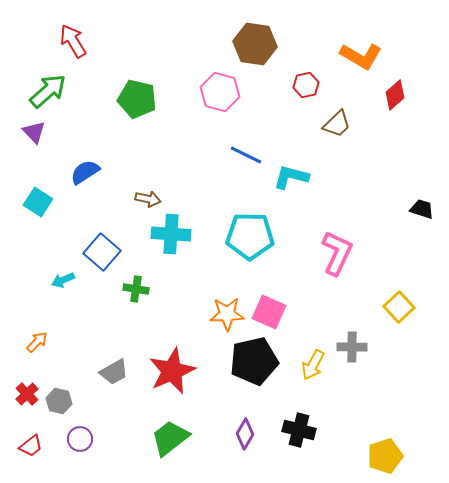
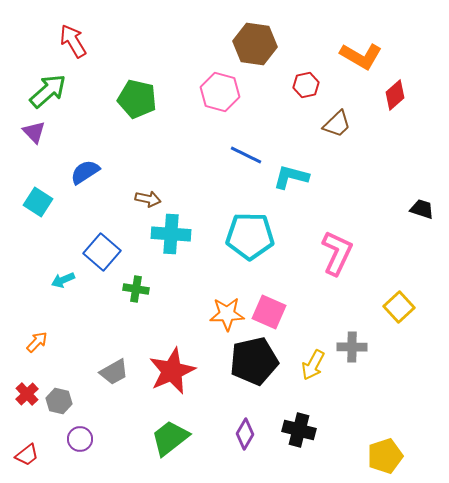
red trapezoid: moved 4 px left, 9 px down
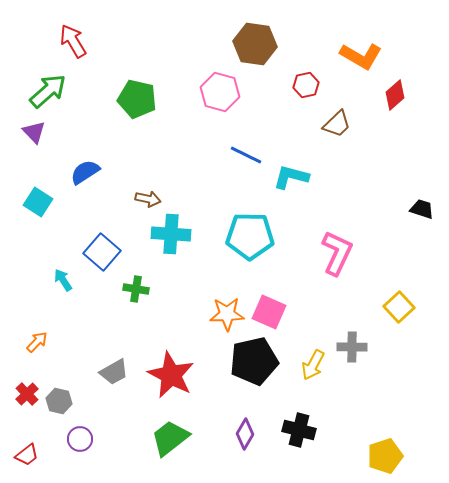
cyan arrow: rotated 80 degrees clockwise
red star: moved 1 px left, 4 px down; rotated 21 degrees counterclockwise
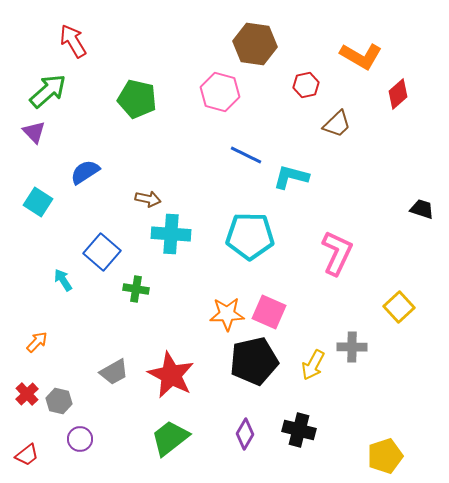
red diamond: moved 3 px right, 1 px up
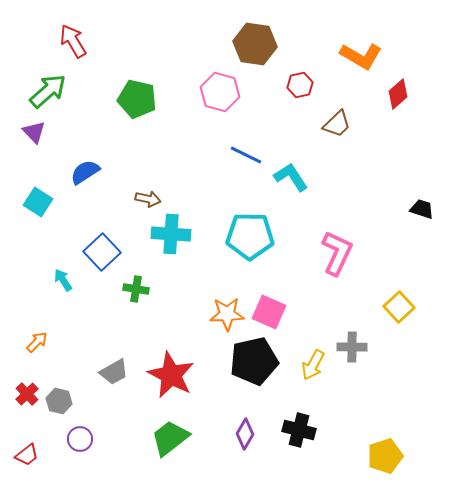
red hexagon: moved 6 px left
cyan L-shape: rotated 42 degrees clockwise
blue square: rotated 6 degrees clockwise
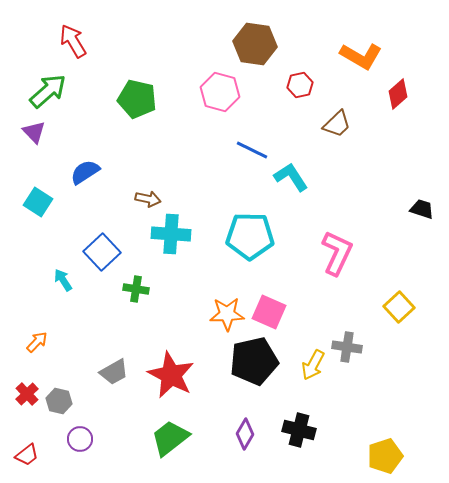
blue line: moved 6 px right, 5 px up
gray cross: moved 5 px left; rotated 8 degrees clockwise
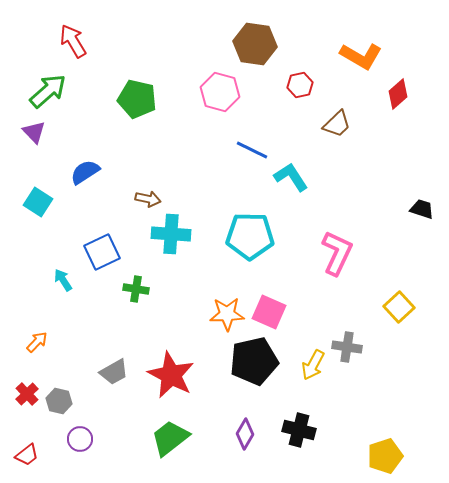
blue square: rotated 18 degrees clockwise
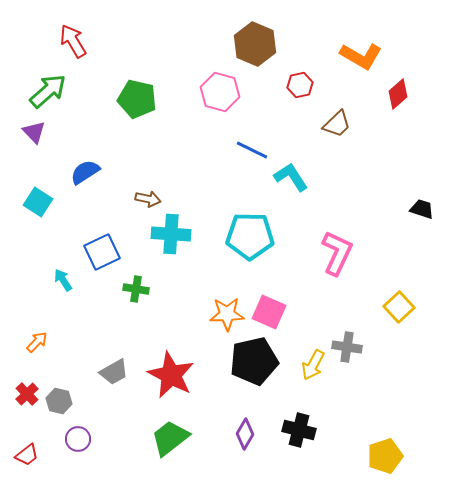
brown hexagon: rotated 15 degrees clockwise
purple circle: moved 2 px left
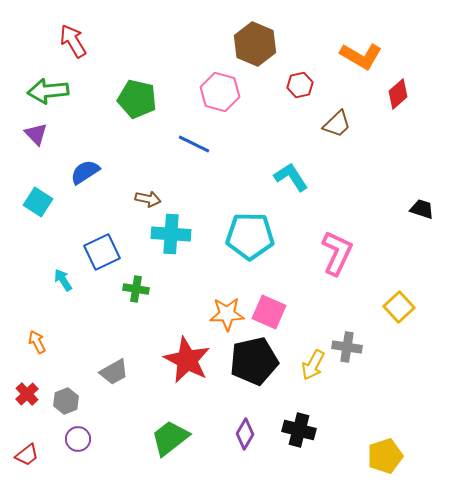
green arrow: rotated 144 degrees counterclockwise
purple triangle: moved 2 px right, 2 px down
blue line: moved 58 px left, 6 px up
orange arrow: rotated 70 degrees counterclockwise
red star: moved 16 px right, 15 px up
gray hexagon: moved 7 px right; rotated 25 degrees clockwise
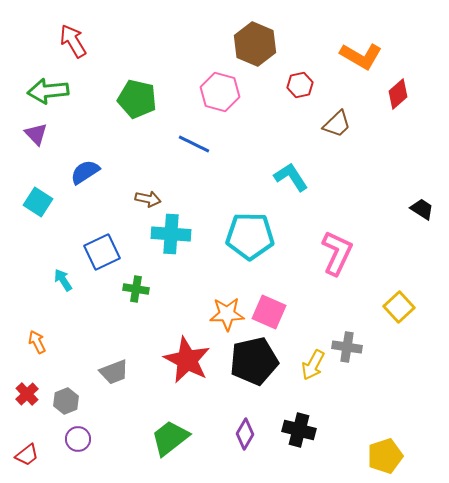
black trapezoid: rotated 15 degrees clockwise
gray trapezoid: rotated 8 degrees clockwise
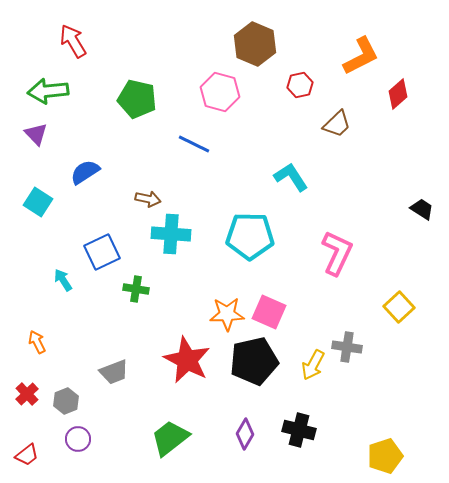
orange L-shape: rotated 57 degrees counterclockwise
